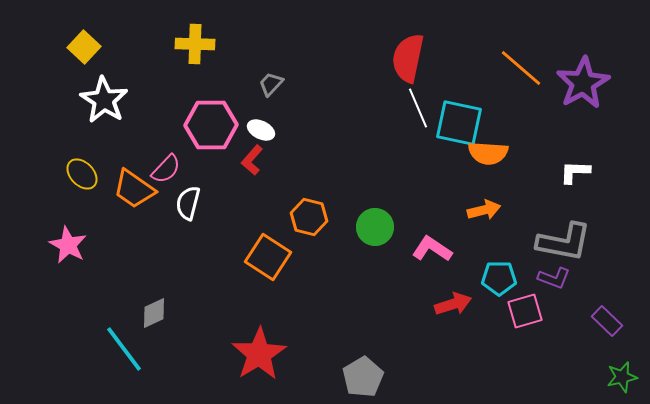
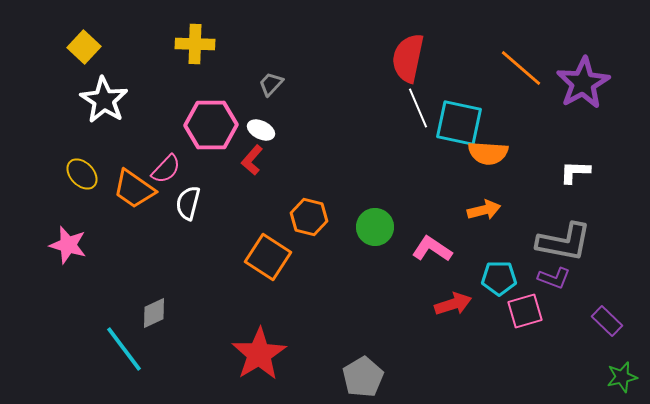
pink star: rotated 12 degrees counterclockwise
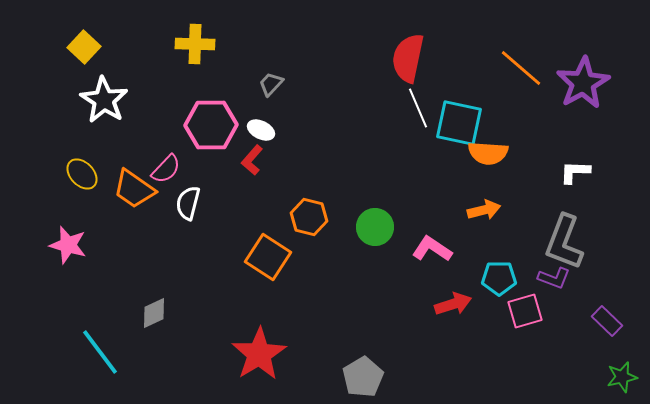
gray L-shape: rotated 100 degrees clockwise
cyan line: moved 24 px left, 3 px down
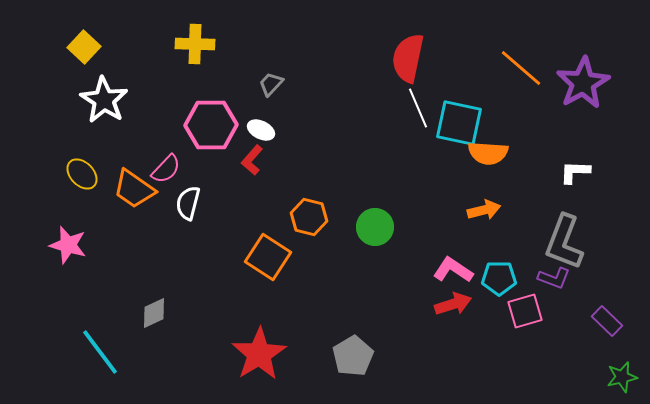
pink L-shape: moved 21 px right, 21 px down
gray pentagon: moved 10 px left, 21 px up
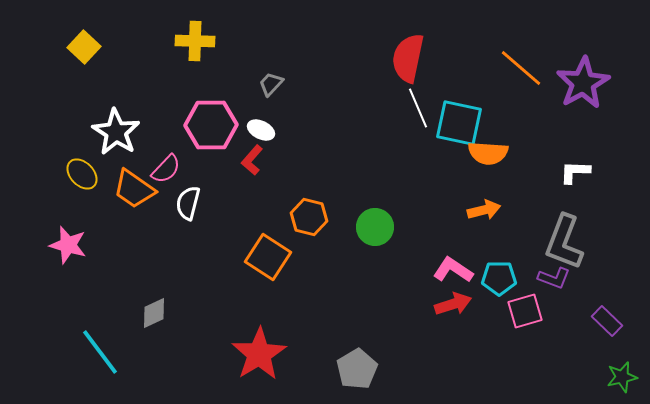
yellow cross: moved 3 px up
white star: moved 12 px right, 32 px down
gray pentagon: moved 4 px right, 13 px down
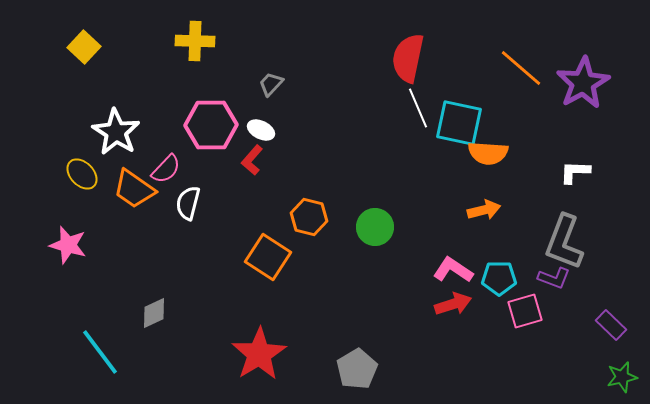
purple rectangle: moved 4 px right, 4 px down
